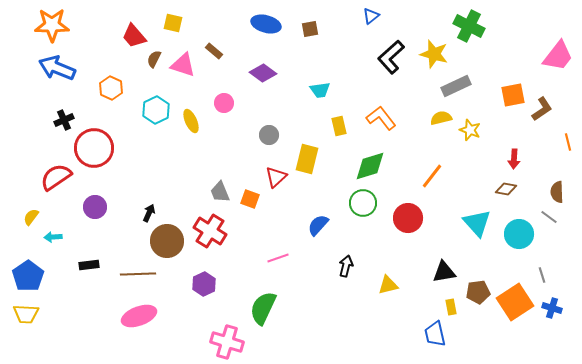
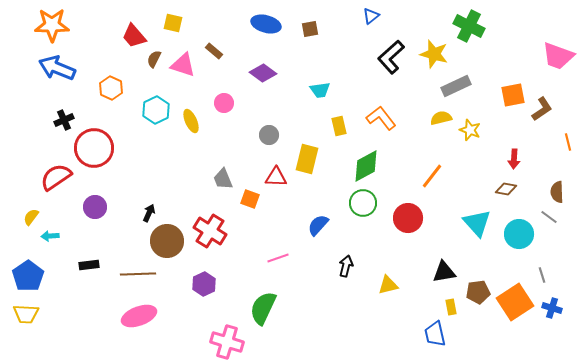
pink trapezoid at (558, 56): rotated 72 degrees clockwise
green diamond at (370, 166): moved 4 px left; rotated 12 degrees counterclockwise
red triangle at (276, 177): rotated 45 degrees clockwise
gray trapezoid at (220, 192): moved 3 px right, 13 px up
cyan arrow at (53, 237): moved 3 px left, 1 px up
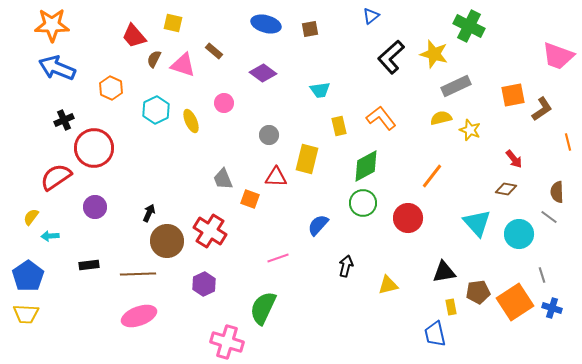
red arrow at (514, 159): rotated 42 degrees counterclockwise
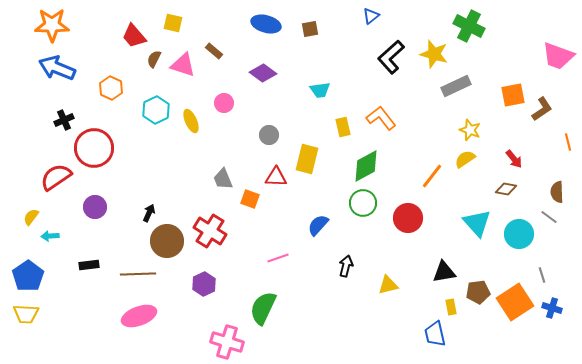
yellow semicircle at (441, 118): moved 24 px right, 41 px down; rotated 20 degrees counterclockwise
yellow rectangle at (339, 126): moved 4 px right, 1 px down
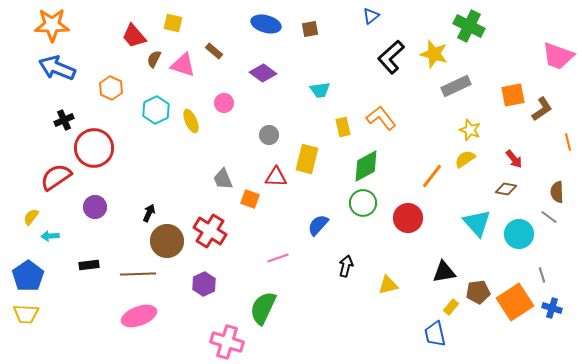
yellow rectangle at (451, 307): rotated 49 degrees clockwise
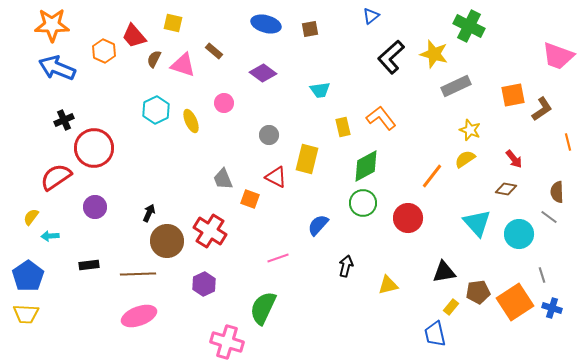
orange hexagon at (111, 88): moved 7 px left, 37 px up
red triangle at (276, 177): rotated 25 degrees clockwise
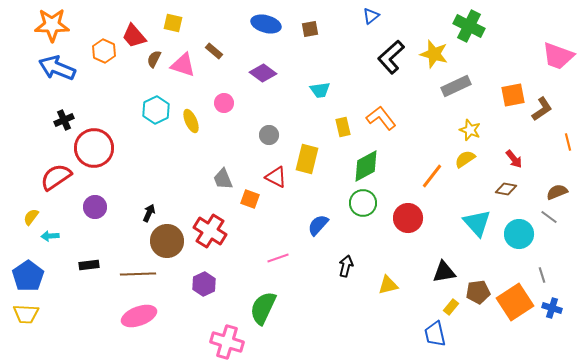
brown semicircle at (557, 192): rotated 70 degrees clockwise
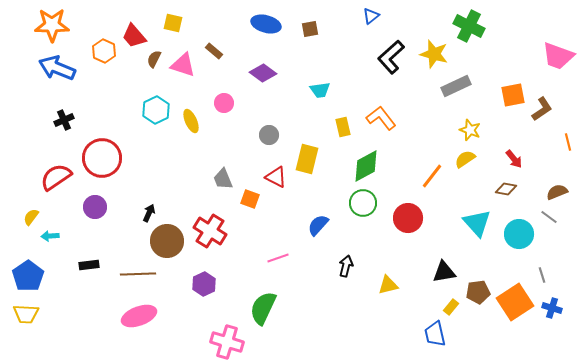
red circle at (94, 148): moved 8 px right, 10 px down
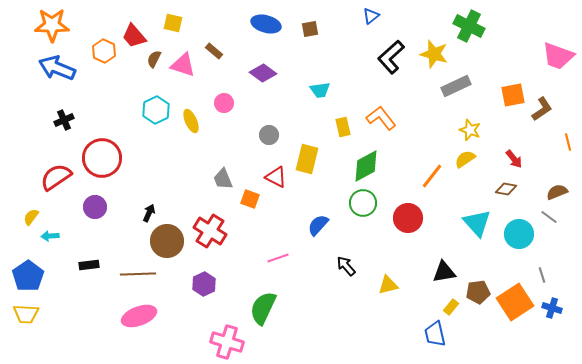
black arrow at (346, 266): rotated 55 degrees counterclockwise
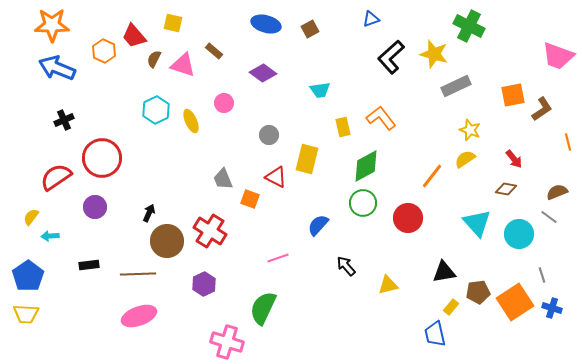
blue triangle at (371, 16): moved 3 px down; rotated 18 degrees clockwise
brown square at (310, 29): rotated 18 degrees counterclockwise
